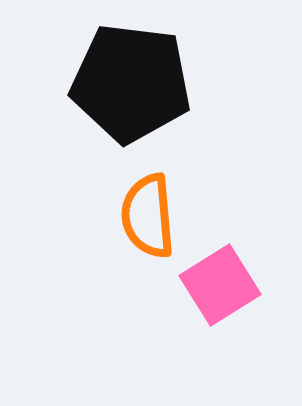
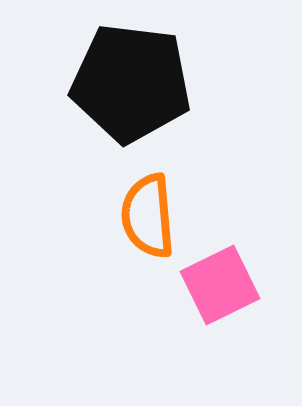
pink square: rotated 6 degrees clockwise
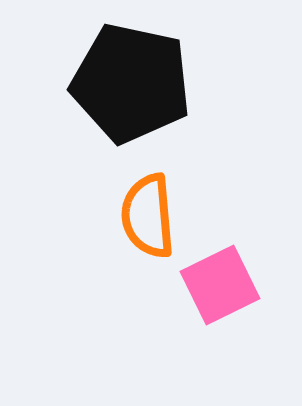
black pentagon: rotated 5 degrees clockwise
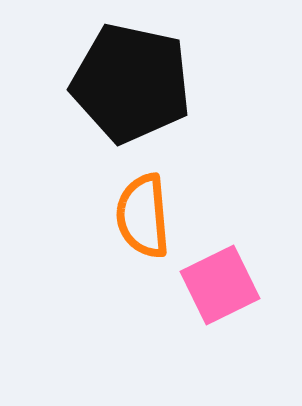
orange semicircle: moved 5 px left
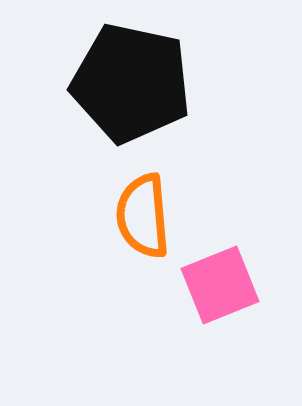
pink square: rotated 4 degrees clockwise
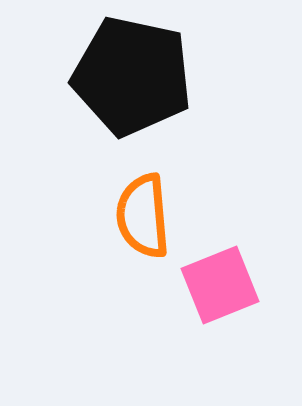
black pentagon: moved 1 px right, 7 px up
